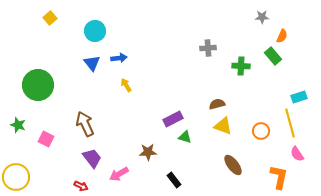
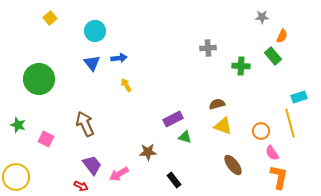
green circle: moved 1 px right, 6 px up
pink semicircle: moved 25 px left, 1 px up
purple trapezoid: moved 7 px down
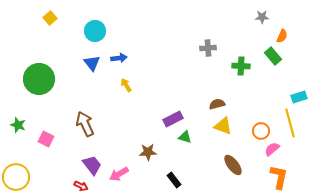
pink semicircle: moved 4 px up; rotated 84 degrees clockwise
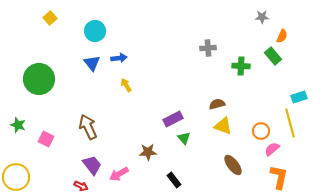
brown arrow: moved 3 px right, 3 px down
green triangle: moved 1 px left, 1 px down; rotated 32 degrees clockwise
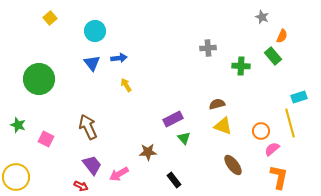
gray star: rotated 24 degrees clockwise
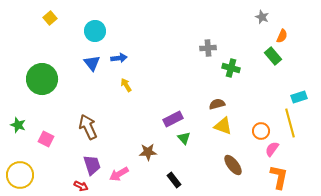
green cross: moved 10 px left, 2 px down; rotated 12 degrees clockwise
green circle: moved 3 px right
pink semicircle: rotated 14 degrees counterclockwise
purple trapezoid: rotated 20 degrees clockwise
yellow circle: moved 4 px right, 2 px up
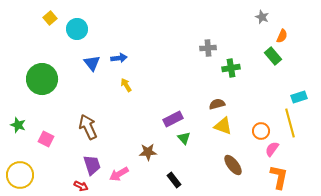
cyan circle: moved 18 px left, 2 px up
green cross: rotated 24 degrees counterclockwise
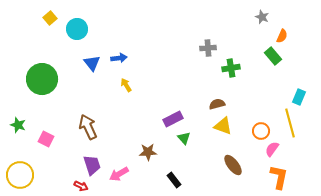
cyan rectangle: rotated 49 degrees counterclockwise
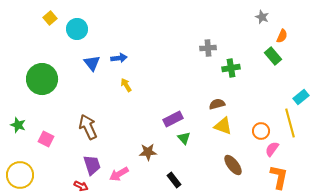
cyan rectangle: moved 2 px right; rotated 28 degrees clockwise
